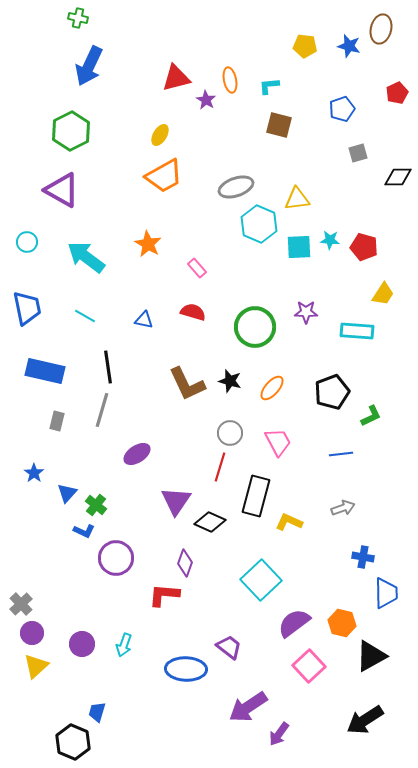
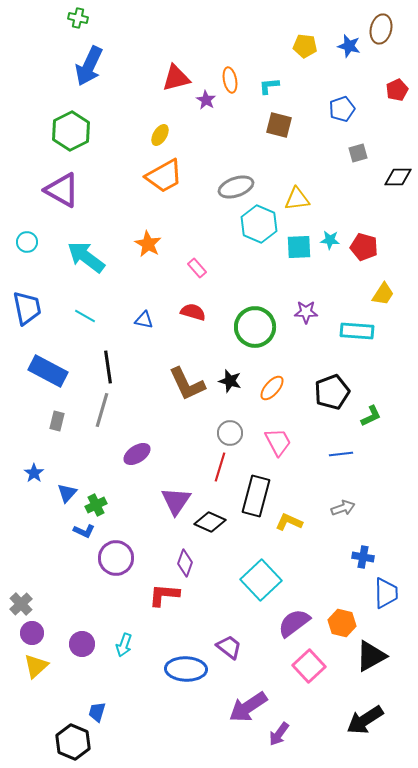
red pentagon at (397, 93): moved 3 px up
blue rectangle at (45, 371): moved 3 px right; rotated 15 degrees clockwise
green cross at (96, 505): rotated 25 degrees clockwise
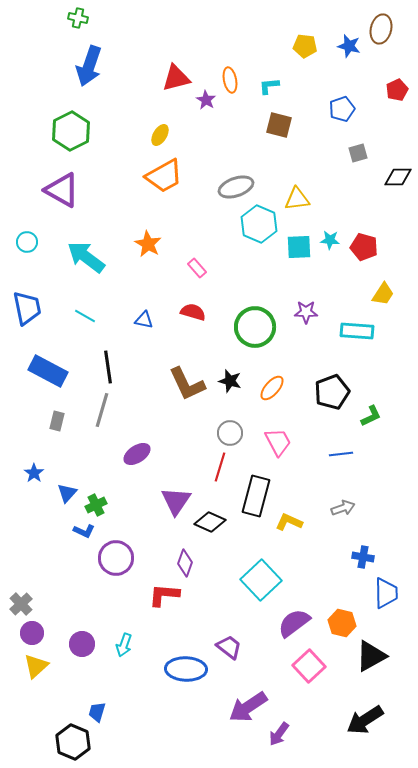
blue arrow at (89, 66): rotated 6 degrees counterclockwise
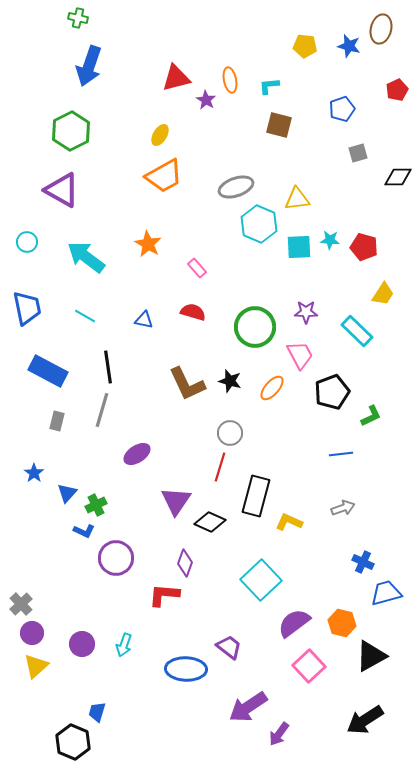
cyan rectangle at (357, 331): rotated 40 degrees clockwise
pink trapezoid at (278, 442): moved 22 px right, 87 px up
blue cross at (363, 557): moved 5 px down; rotated 15 degrees clockwise
blue trapezoid at (386, 593): rotated 104 degrees counterclockwise
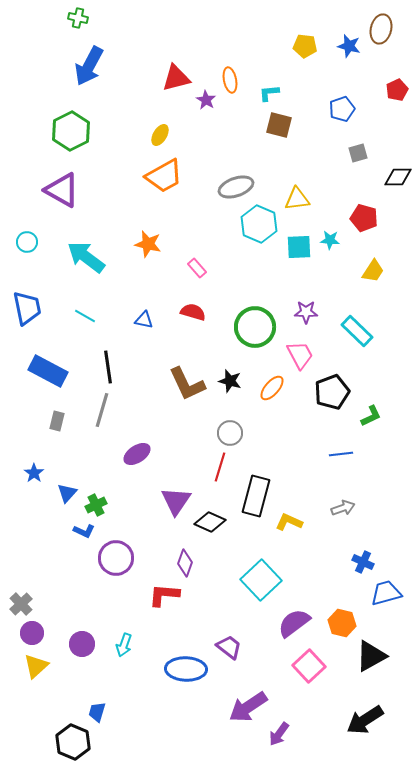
blue arrow at (89, 66): rotated 9 degrees clockwise
cyan L-shape at (269, 86): moved 7 px down
orange star at (148, 244): rotated 16 degrees counterclockwise
red pentagon at (364, 247): moved 29 px up
yellow trapezoid at (383, 294): moved 10 px left, 23 px up
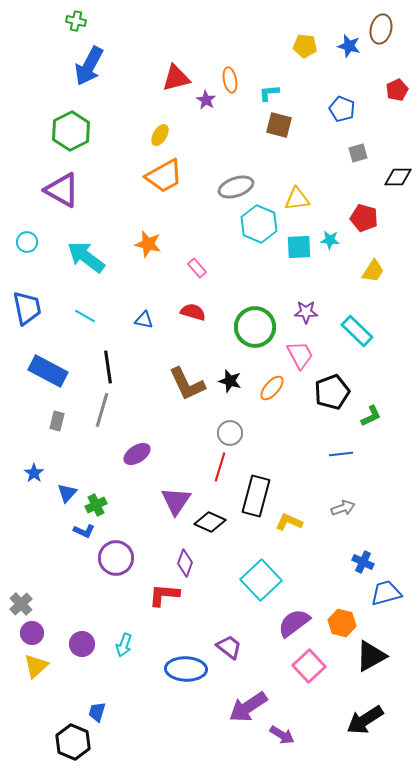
green cross at (78, 18): moved 2 px left, 3 px down
blue pentagon at (342, 109): rotated 30 degrees counterclockwise
purple arrow at (279, 734): moved 3 px right, 1 px down; rotated 95 degrees counterclockwise
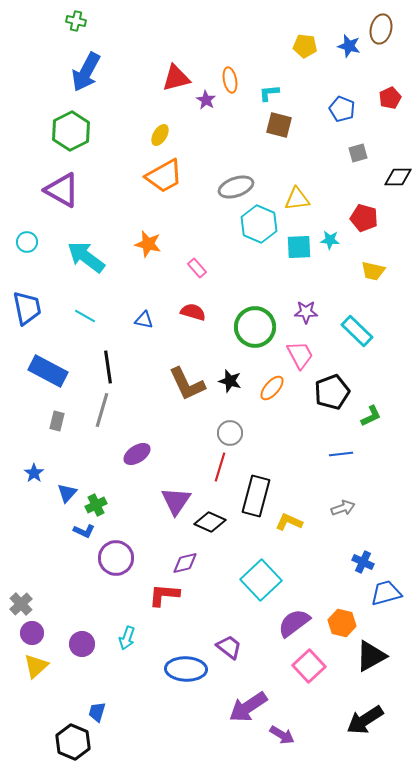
blue arrow at (89, 66): moved 3 px left, 6 px down
red pentagon at (397, 90): moved 7 px left, 8 px down
yellow trapezoid at (373, 271): rotated 70 degrees clockwise
purple diamond at (185, 563): rotated 56 degrees clockwise
cyan arrow at (124, 645): moved 3 px right, 7 px up
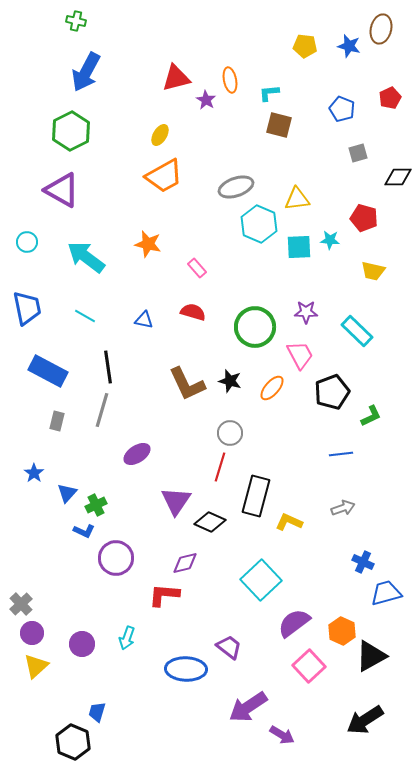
orange hexagon at (342, 623): moved 8 px down; rotated 12 degrees clockwise
